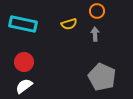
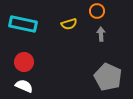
gray arrow: moved 6 px right
gray pentagon: moved 6 px right
white semicircle: rotated 60 degrees clockwise
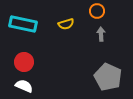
yellow semicircle: moved 3 px left
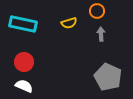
yellow semicircle: moved 3 px right, 1 px up
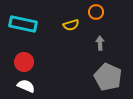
orange circle: moved 1 px left, 1 px down
yellow semicircle: moved 2 px right, 2 px down
gray arrow: moved 1 px left, 9 px down
white semicircle: moved 2 px right
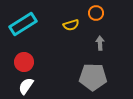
orange circle: moved 1 px down
cyan rectangle: rotated 44 degrees counterclockwise
gray pentagon: moved 15 px left; rotated 24 degrees counterclockwise
white semicircle: rotated 78 degrees counterclockwise
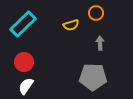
cyan rectangle: rotated 12 degrees counterclockwise
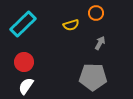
gray arrow: rotated 32 degrees clockwise
